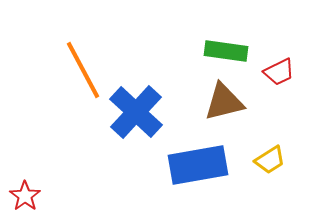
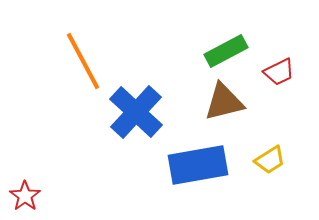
green rectangle: rotated 36 degrees counterclockwise
orange line: moved 9 px up
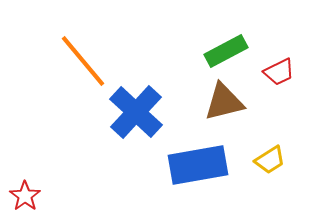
orange line: rotated 12 degrees counterclockwise
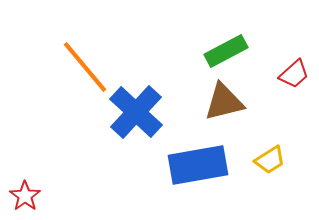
orange line: moved 2 px right, 6 px down
red trapezoid: moved 15 px right, 2 px down; rotated 16 degrees counterclockwise
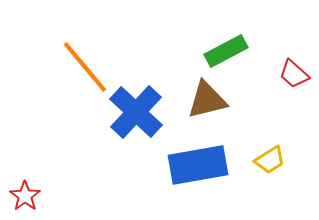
red trapezoid: rotated 84 degrees clockwise
brown triangle: moved 17 px left, 2 px up
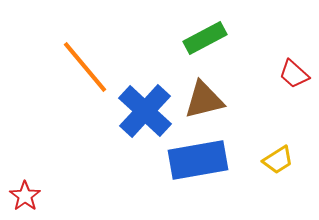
green rectangle: moved 21 px left, 13 px up
brown triangle: moved 3 px left
blue cross: moved 9 px right, 1 px up
yellow trapezoid: moved 8 px right
blue rectangle: moved 5 px up
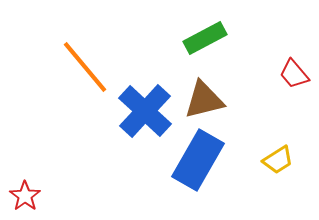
red trapezoid: rotated 8 degrees clockwise
blue rectangle: rotated 50 degrees counterclockwise
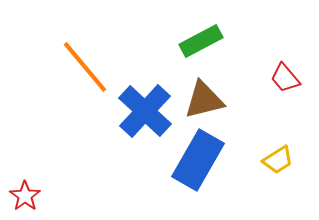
green rectangle: moved 4 px left, 3 px down
red trapezoid: moved 9 px left, 4 px down
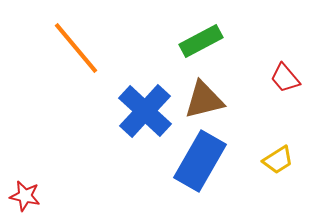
orange line: moved 9 px left, 19 px up
blue rectangle: moved 2 px right, 1 px down
red star: rotated 24 degrees counterclockwise
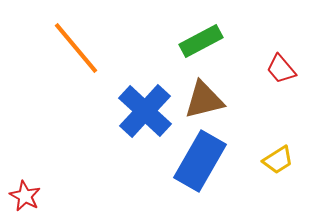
red trapezoid: moved 4 px left, 9 px up
red star: rotated 16 degrees clockwise
